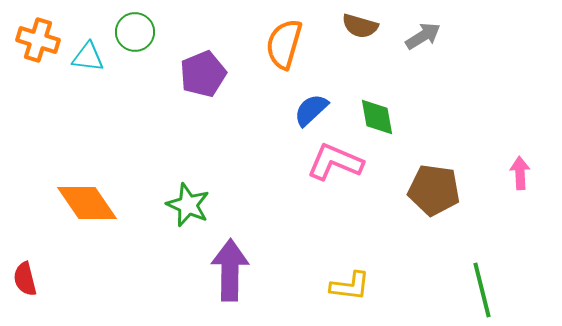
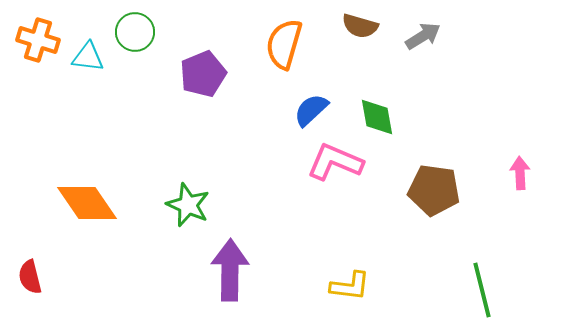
red semicircle: moved 5 px right, 2 px up
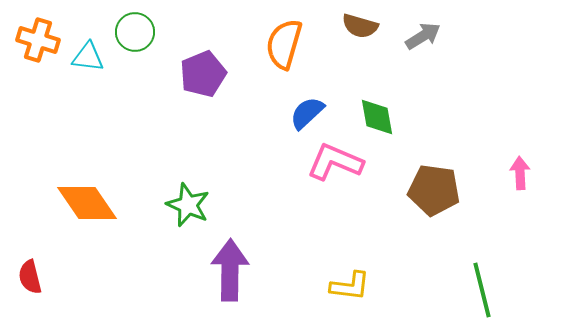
blue semicircle: moved 4 px left, 3 px down
